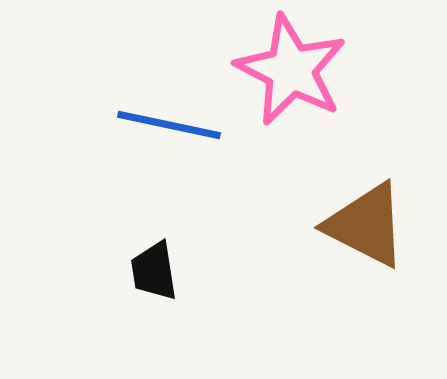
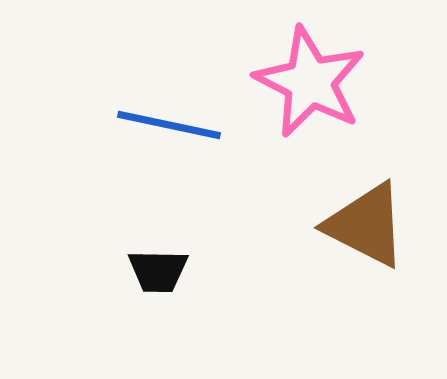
pink star: moved 19 px right, 12 px down
black trapezoid: moved 4 px right; rotated 80 degrees counterclockwise
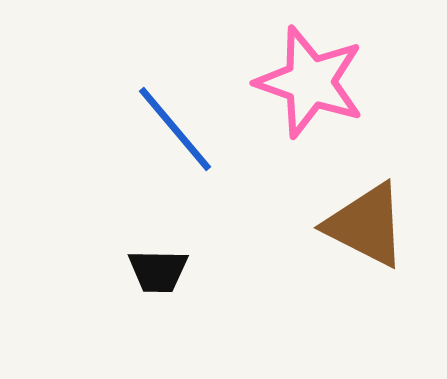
pink star: rotated 8 degrees counterclockwise
blue line: moved 6 px right, 4 px down; rotated 38 degrees clockwise
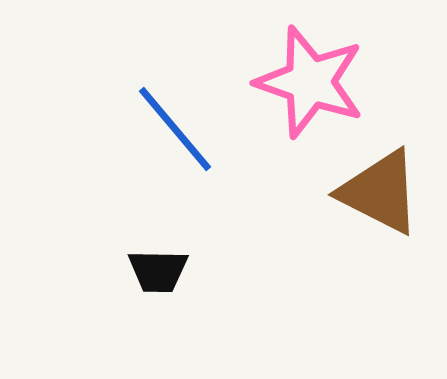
brown triangle: moved 14 px right, 33 px up
